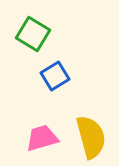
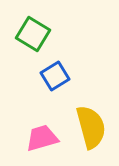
yellow semicircle: moved 10 px up
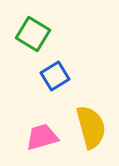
pink trapezoid: moved 1 px up
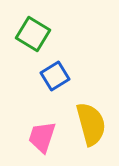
yellow semicircle: moved 3 px up
pink trapezoid: rotated 56 degrees counterclockwise
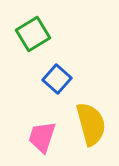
green square: rotated 28 degrees clockwise
blue square: moved 2 px right, 3 px down; rotated 16 degrees counterclockwise
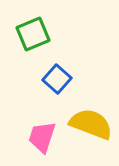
green square: rotated 8 degrees clockwise
yellow semicircle: rotated 54 degrees counterclockwise
